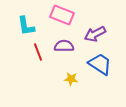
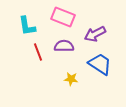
pink rectangle: moved 1 px right, 2 px down
cyan L-shape: moved 1 px right
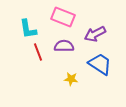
cyan L-shape: moved 1 px right, 3 px down
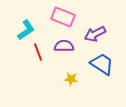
cyan L-shape: moved 2 px left, 1 px down; rotated 115 degrees counterclockwise
blue trapezoid: moved 2 px right
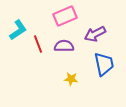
pink rectangle: moved 2 px right, 1 px up; rotated 45 degrees counterclockwise
cyan L-shape: moved 8 px left
red line: moved 8 px up
blue trapezoid: moved 2 px right; rotated 45 degrees clockwise
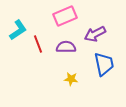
purple semicircle: moved 2 px right, 1 px down
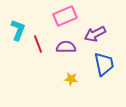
cyan L-shape: rotated 35 degrees counterclockwise
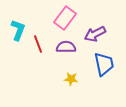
pink rectangle: moved 2 px down; rotated 30 degrees counterclockwise
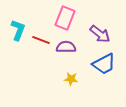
pink rectangle: rotated 15 degrees counterclockwise
purple arrow: moved 5 px right; rotated 115 degrees counterclockwise
red line: moved 3 px right, 4 px up; rotated 48 degrees counterclockwise
blue trapezoid: rotated 75 degrees clockwise
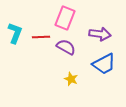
cyan L-shape: moved 3 px left, 3 px down
purple arrow: rotated 30 degrees counterclockwise
red line: moved 3 px up; rotated 24 degrees counterclockwise
purple semicircle: rotated 30 degrees clockwise
yellow star: rotated 16 degrees clockwise
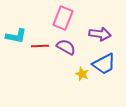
pink rectangle: moved 2 px left
cyan L-shape: moved 1 px right, 3 px down; rotated 80 degrees clockwise
red line: moved 1 px left, 9 px down
yellow star: moved 11 px right, 5 px up
